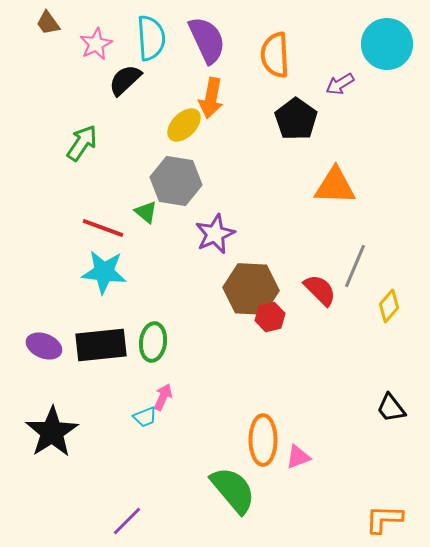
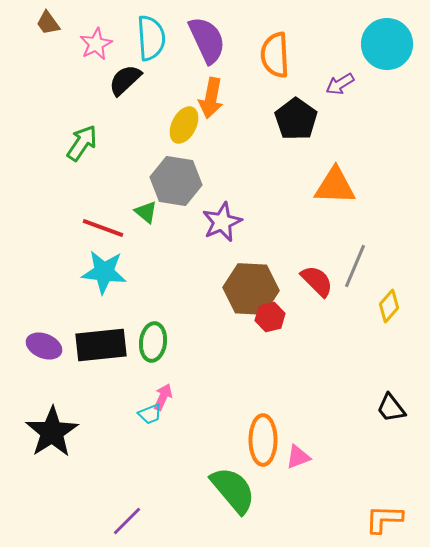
yellow ellipse: rotated 18 degrees counterclockwise
purple star: moved 7 px right, 12 px up
red semicircle: moved 3 px left, 9 px up
cyan trapezoid: moved 5 px right, 3 px up
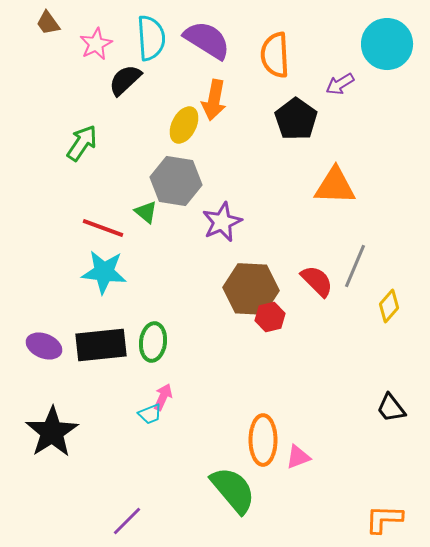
purple semicircle: rotated 33 degrees counterclockwise
orange arrow: moved 3 px right, 2 px down
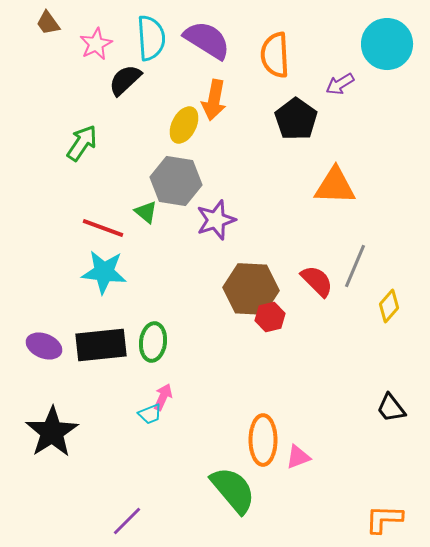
purple star: moved 6 px left, 2 px up; rotated 6 degrees clockwise
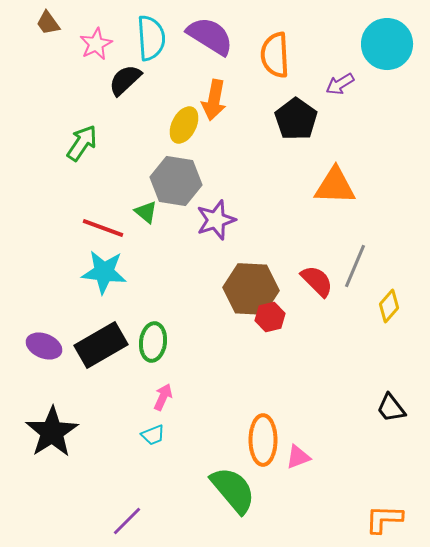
purple semicircle: moved 3 px right, 4 px up
black rectangle: rotated 24 degrees counterclockwise
cyan trapezoid: moved 3 px right, 21 px down
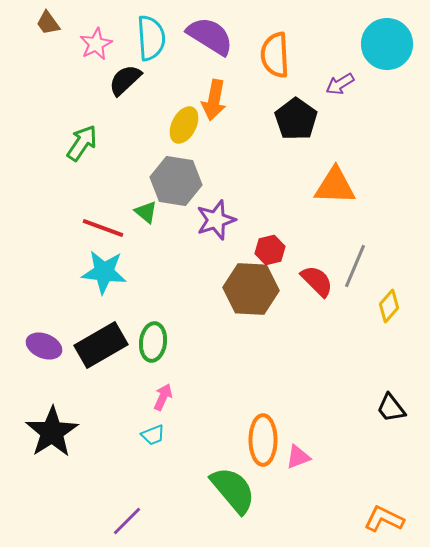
red hexagon: moved 67 px up
orange L-shape: rotated 24 degrees clockwise
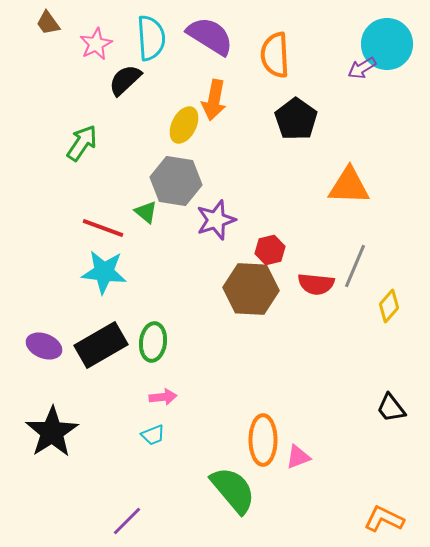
purple arrow: moved 22 px right, 16 px up
orange triangle: moved 14 px right
red semicircle: moved 1 px left, 3 px down; rotated 141 degrees clockwise
pink arrow: rotated 60 degrees clockwise
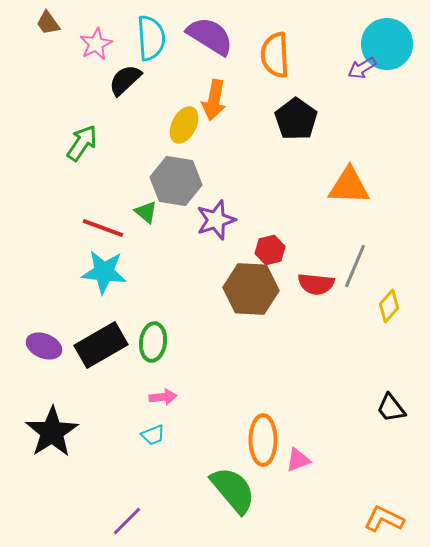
pink triangle: moved 3 px down
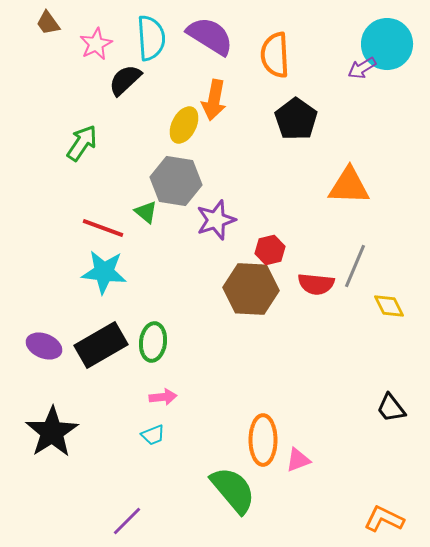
yellow diamond: rotated 68 degrees counterclockwise
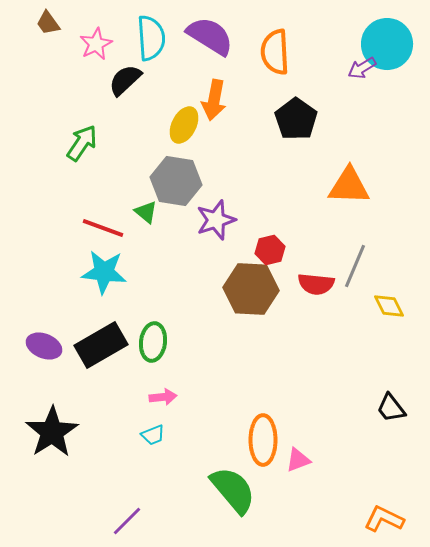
orange semicircle: moved 3 px up
